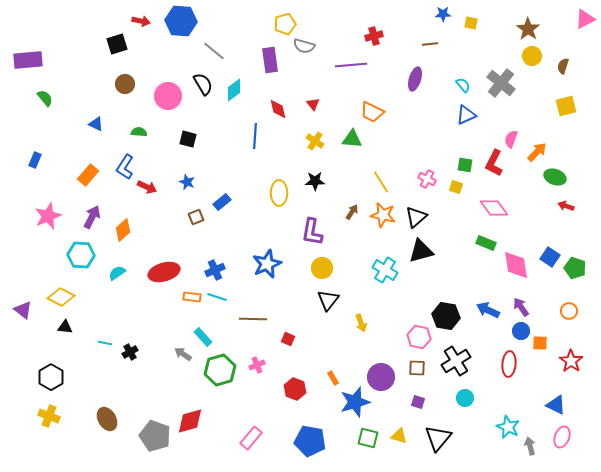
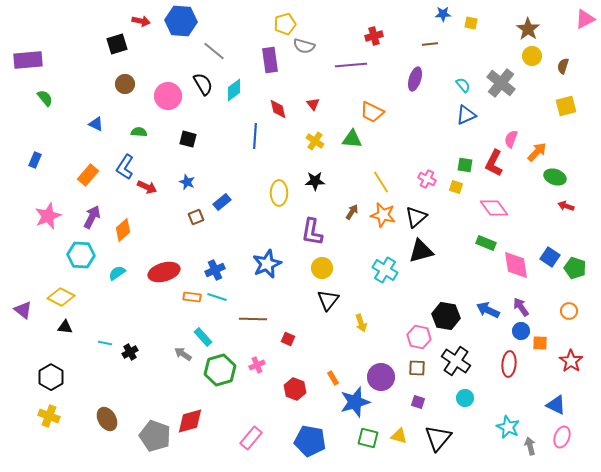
black cross at (456, 361): rotated 24 degrees counterclockwise
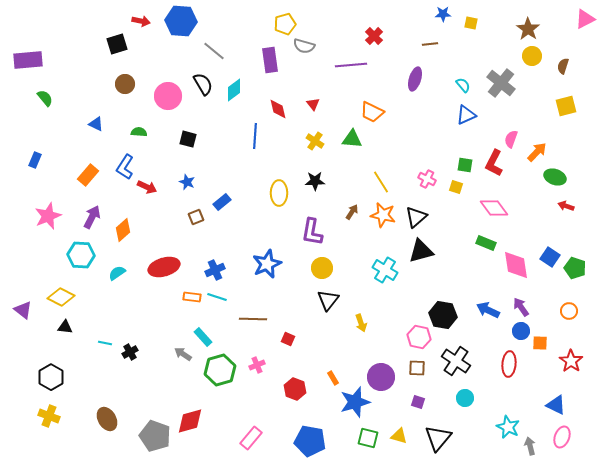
red cross at (374, 36): rotated 30 degrees counterclockwise
red ellipse at (164, 272): moved 5 px up
black hexagon at (446, 316): moved 3 px left, 1 px up
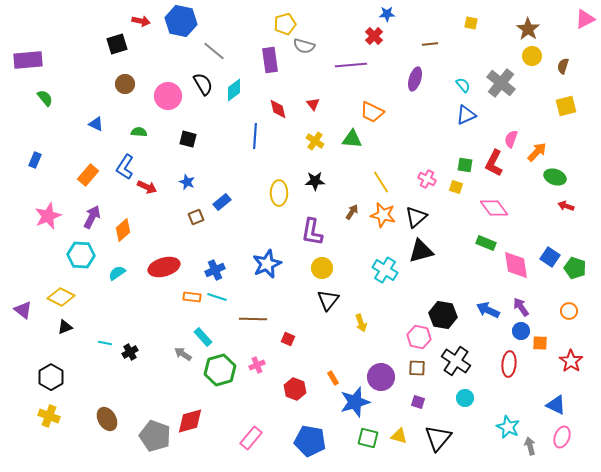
blue star at (443, 14): moved 56 px left
blue hexagon at (181, 21): rotated 8 degrees clockwise
black triangle at (65, 327): rotated 28 degrees counterclockwise
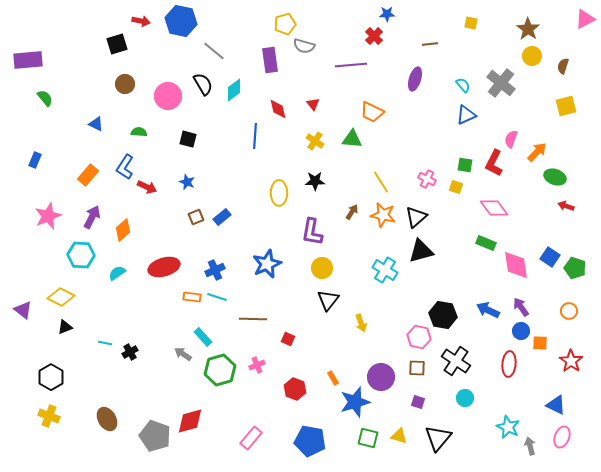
blue rectangle at (222, 202): moved 15 px down
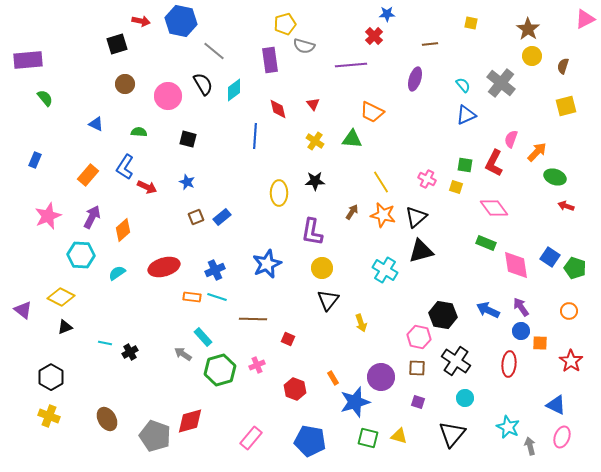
black triangle at (438, 438): moved 14 px right, 4 px up
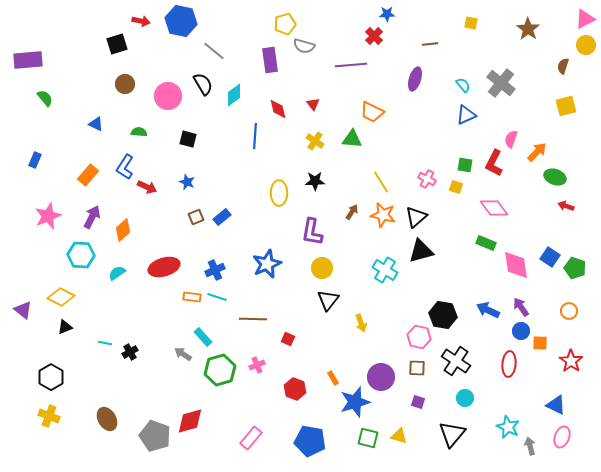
yellow circle at (532, 56): moved 54 px right, 11 px up
cyan diamond at (234, 90): moved 5 px down
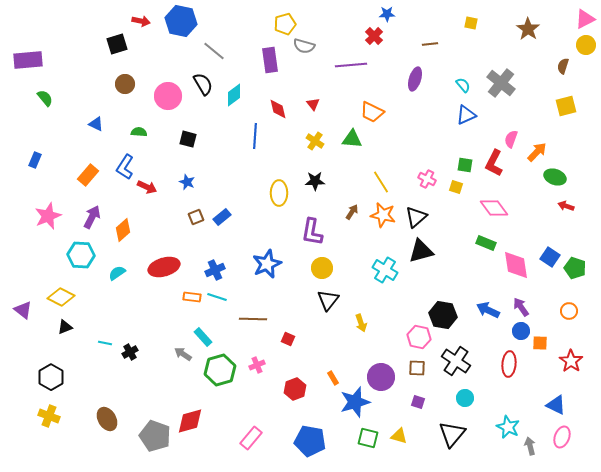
red hexagon at (295, 389): rotated 20 degrees clockwise
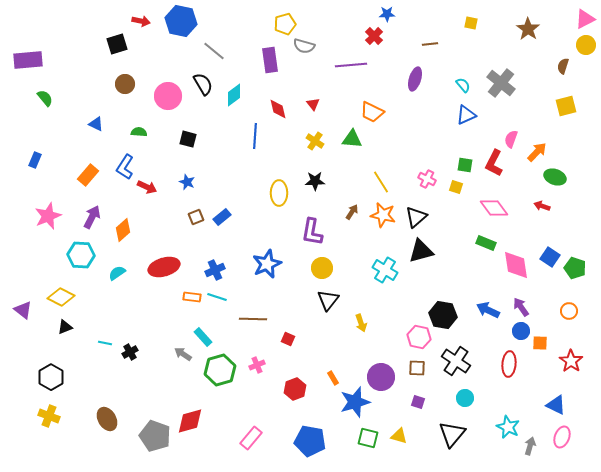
red arrow at (566, 206): moved 24 px left
gray arrow at (530, 446): rotated 30 degrees clockwise
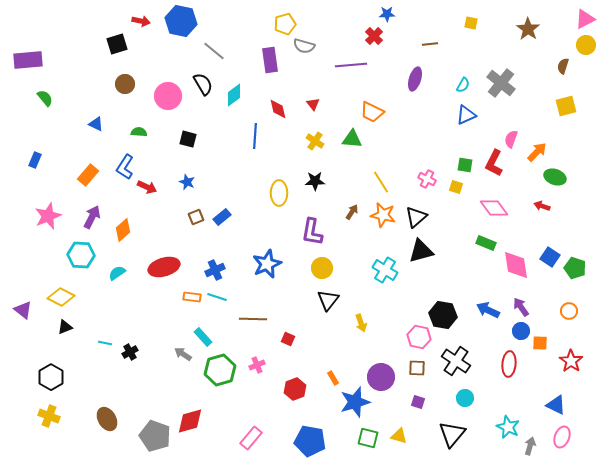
cyan semicircle at (463, 85): rotated 70 degrees clockwise
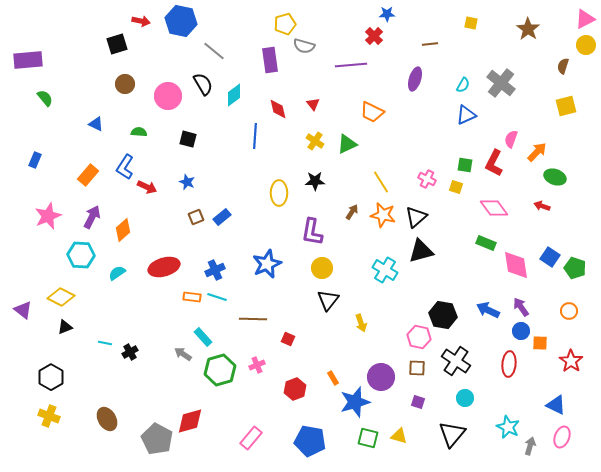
green triangle at (352, 139): moved 5 px left, 5 px down; rotated 30 degrees counterclockwise
gray pentagon at (155, 436): moved 2 px right, 3 px down; rotated 8 degrees clockwise
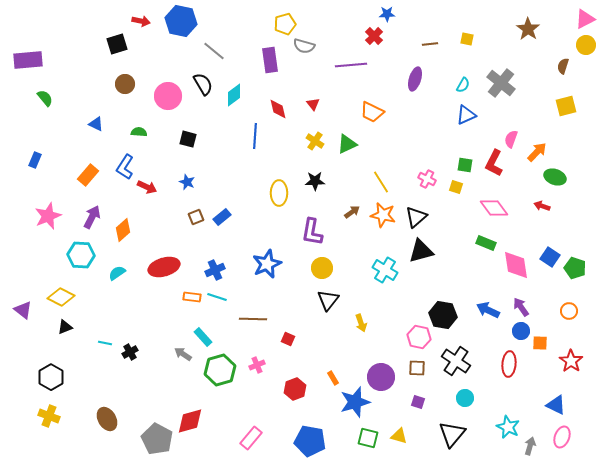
yellow square at (471, 23): moved 4 px left, 16 px down
brown arrow at (352, 212): rotated 21 degrees clockwise
